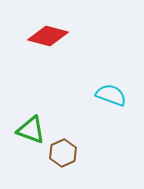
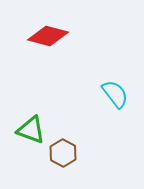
cyan semicircle: moved 4 px right, 1 px up; rotated 32 degrees clockwise
brown hexagon: rotated 8 degrees counterclockwise
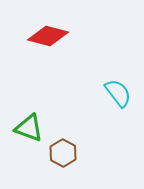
cyan semicircle: moved 3 px right, 1 px up
green triangle: moved 2 px left, 2 px up
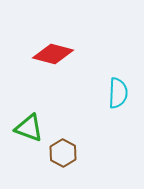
red diamond: moved 5 px right, 18 px down
cyan semicircle: rotated 40 degrees clockwise
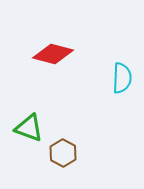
cyan semicircle: moved 4 px right, 15 px up
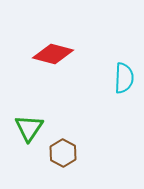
cyan semicircle: moved 2 px right
green triangle: rotated 44 degrees clockwise
